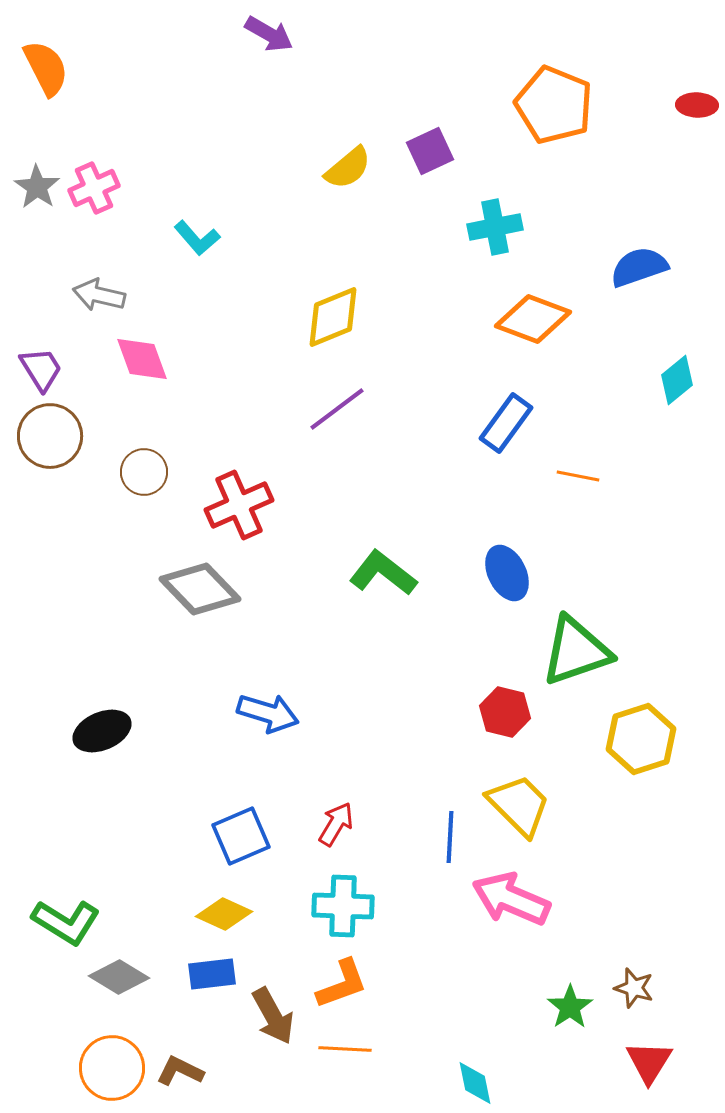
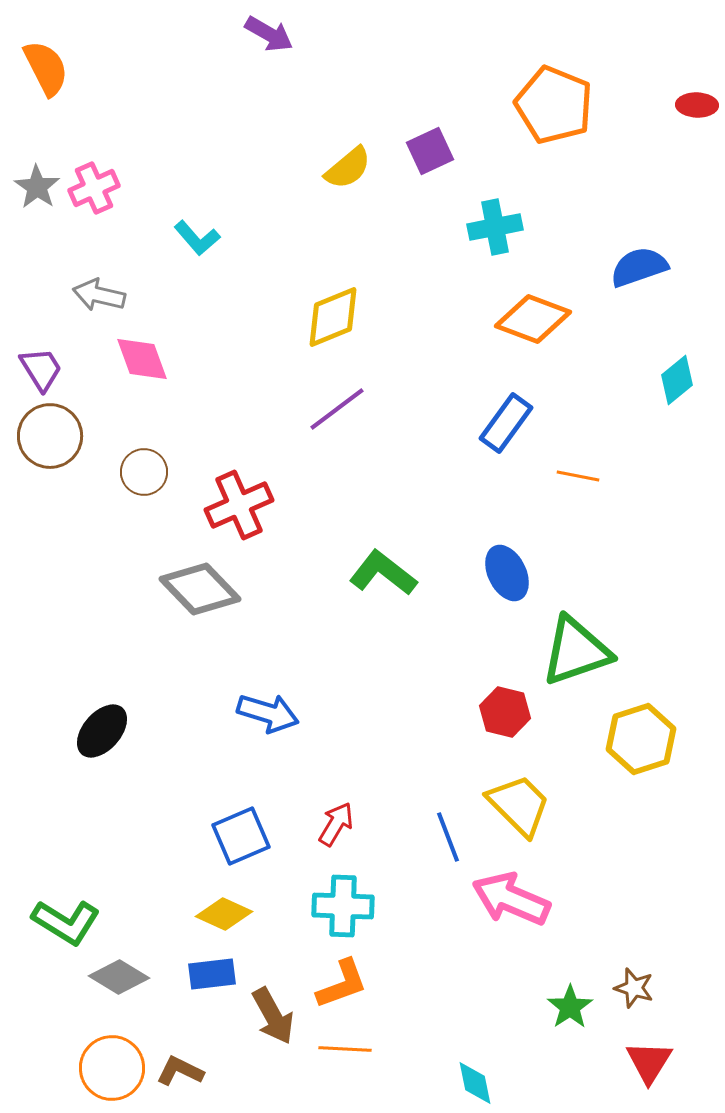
black ellipse at (102, 731): rotated 26 degrees counterclockwise
blue line at (450, 837): moved 2 px left; rotated 24 degrees counterclockwise
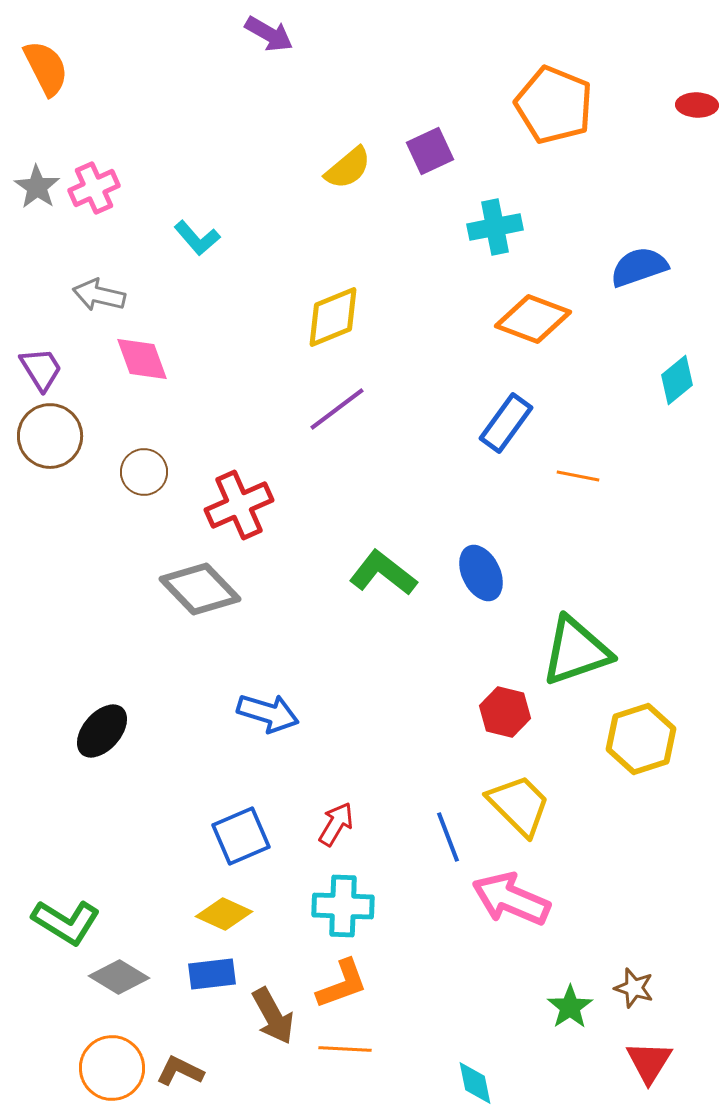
blue ellipse at (507, 573): moved 26 px left
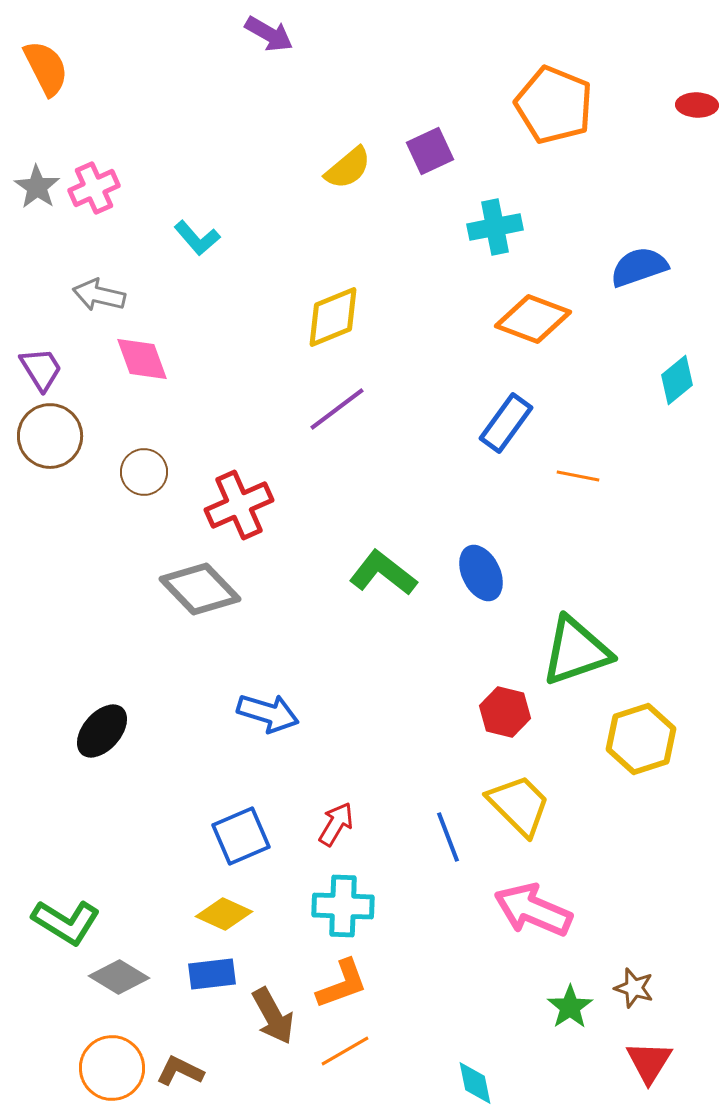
pink arrow at (511, 899): moved 22 px right, 11 px down
orange line at (345, 1049): moved 2 px down; rotated 33 degrees counterclockwise
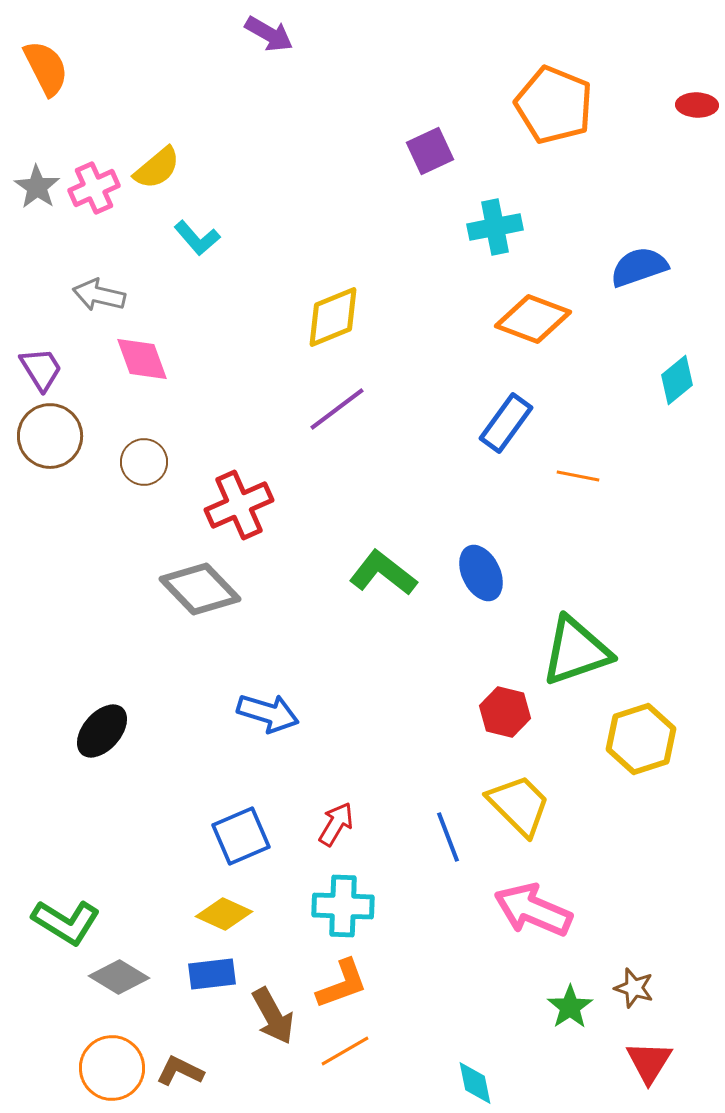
yellow semicircle at (348, 168): moved 191 px left
brown circle at (144, 472): moved 10 px up
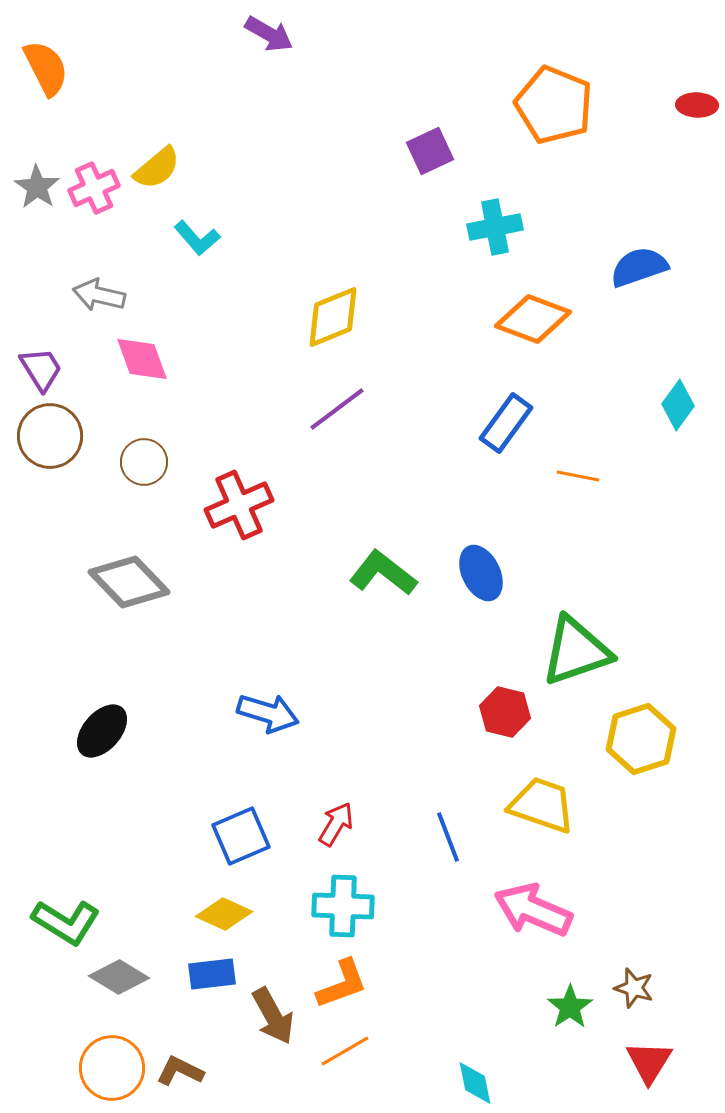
cyan diamond at (677, 380): moved 1 px right, 25 px down; rotated 15 degrees counterclockwise
gray diamond at (200, 589): moved 71 px left, 7 px up
yellow trapezoid at (519, 805): moved 23 px right; rotated 26 degrees counterclockwise
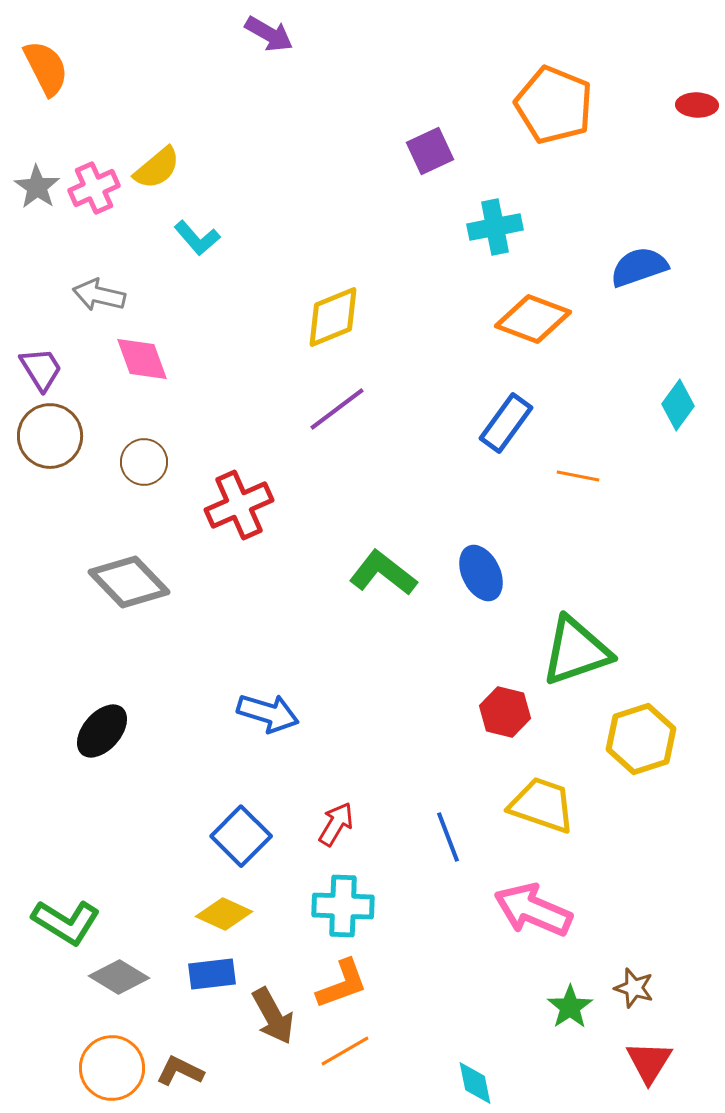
blue square at (241, 836): rotated 22 degrees counterclockwise
